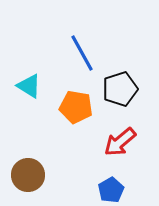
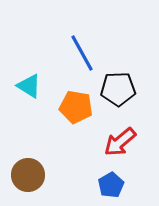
black pentagon: moved 2 px left; rotated 16 degrees clockwise
blue pentagon: moved 5 px up
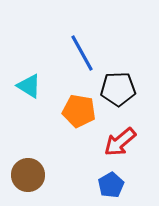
orange pentagon: moved 3 px right, 4 px down
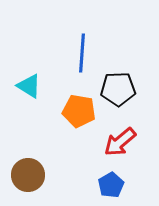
blue line: rotated 33 degrees clockwise
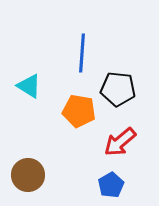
black pentagon: rotated 8 degrees clockwise
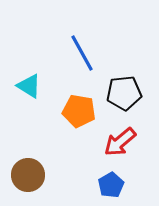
blue line: rotated 33 degrees counterclockwise
black pentagon: moved 6 px right, 4 px down; rotated 12 degrees counterclockwise
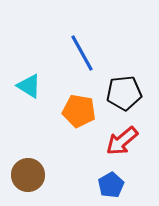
red arrow: moved 2 px right, 1 px up
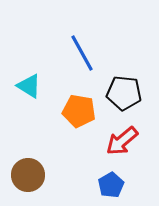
black pentagon: rotated 12 degrees clockwise
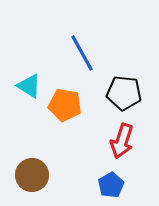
orange pentagon: moved 14 px left, 6 px up
red arrow: rotated 32 degrees counterclockwise
brown circle: moved 4 px right
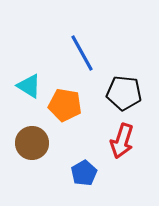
brown circle: moved 32 px up
blue pentagon: moved 27 px left, 12 px up
